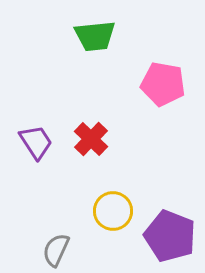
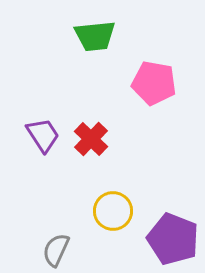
pink pentagon: moved 9 px left, 1 px up
purple trapezoid: moved 7 px right, 7 px up
purple pentagon: moved 3 px right, 3 px down
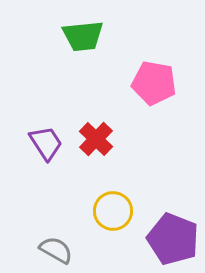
green trapezoid: moved 12 px left
purple trapezoid: moved 3 px right, 8 px down
red cross: moved 5 px right
gray semicircle: rotated 96 degrees clockwise
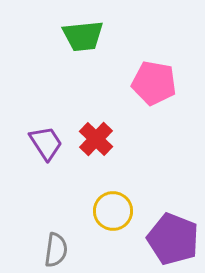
gray semicircle: rotated 68 degrees clockwise
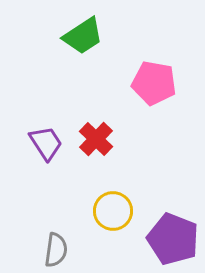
green trapezoid: rotated 27 degrees counterclockwise
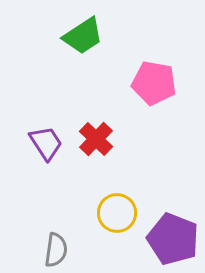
yellow circle: moved 4 px right, 2 px down
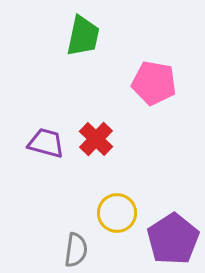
green trapezoid: rotated 45 degrees counterclockwise
purple trapezoid: rotated 42 degrees counterclockwise
purple pentagon: rotated 18 degrees clockwise
gray semicircle: moved 20 px right
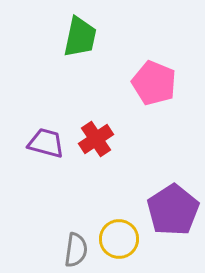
green trapezoid: moved 3 px left, 1 px down
pink pentagon: rotated 12 degrees clockwise
red cross: rotated 12 degrees clockwise
yellow circle: moved 2 px right, 26 px down
purple pentagon: moved 29 px up
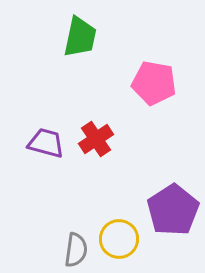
pink pentagon: rotated 12 degrees counterclockwise
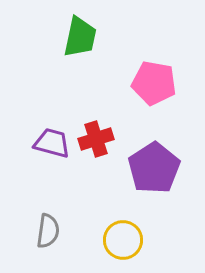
red cross: rotated 16 degrees clockwise
purple trapezoid: moved 6 px right
purple pentagon: moved 19 px left, 42 px up
yellow circle: moved 4 px right, 1 px down
gray semicircle: moved 28 px left, 19 px up
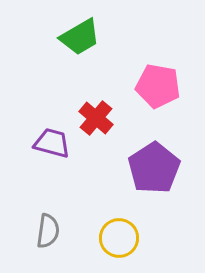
green trapezoid: rotated 48 degrees clockwise
pink pentagon: moved 4 px right, 3 px down
red cross: moved 21 px up; rotated 32 degrees counterclockwise
yellow circle: moved 4 px left, 2 px up
